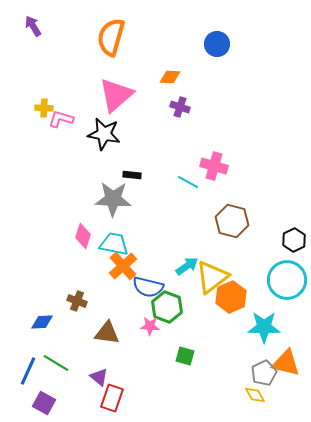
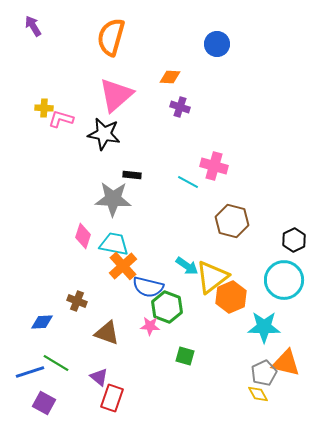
cyan arrow: rotated 70 degrees clockwise
cyan circle: moved 3 px left
brown triangle: rotated 12 degrees clockwise
blue line: moved 2 px right, 1 px down; rotated 48 degrees clockwise
yellow diamond: moved 3 px right, 1 px up
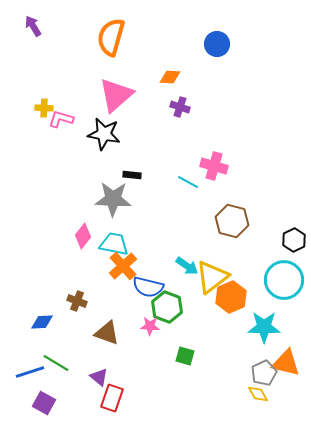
pink diamond: rotated 20 degrees clockwise
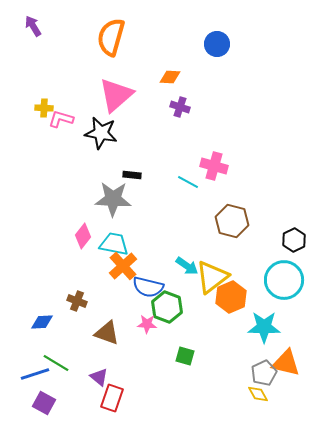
black star: moved 3 px left, 1 px up
pink star: moved 3 px left, 2 px up
blue line: moved 5 px right, 2 px down
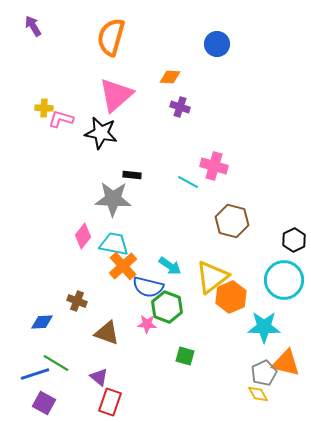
cyan arrow: moved 17 px left
red rectangle: moved 2 px left, 4 px down
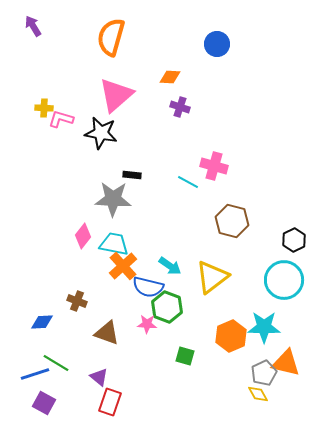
orange hexagon: moved 39 px down
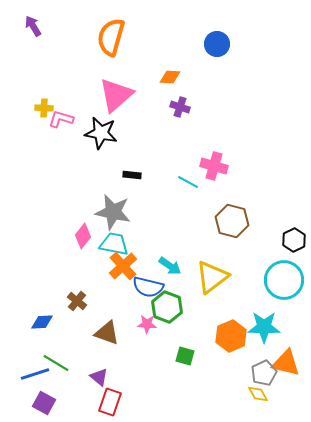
gray star: moved 13 px down; rotated 9 degrees clockwise
brown cross: rotated 18 degrees clockwise
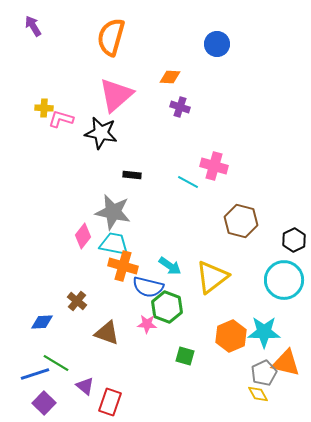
brown hexagon: moved 9 px right
orange cross: rotated 32 degrees counterclockwise
cyan star: moved 5 px down
purple triangle: moved 14 px left, 9 px down
purple square: rotated 15 degrees clockwise
